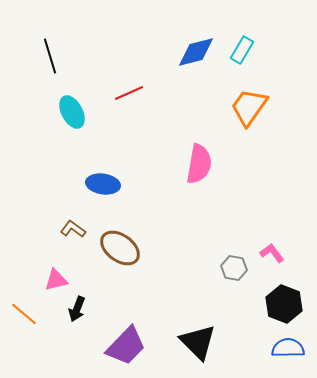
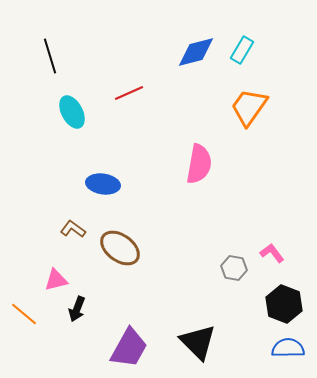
purple trapezoid: moved 3 px right, 2 px down; rotated 15 degrees counterclockwise
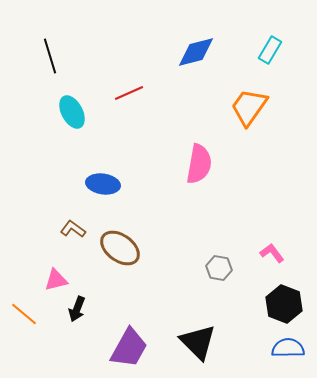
cyan rectangle: moved 28 px right
gray hexagon: moved 15 px left
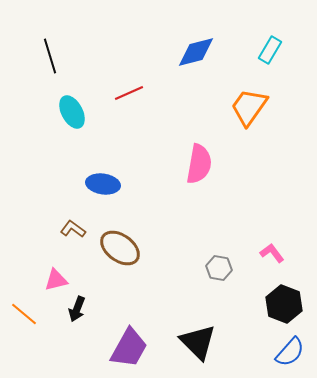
blue semicircle: moved 2 px right, 4 px down; rotated 132 degrees clockwise
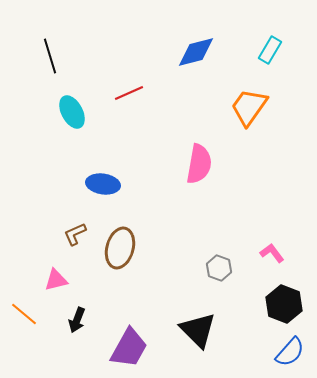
brown L-shape: moved 2 px right, 5 px down; rotated 60 degrees counterclockwise
brown ellipse: rotated 69 degrees clockwise
gray hexagon: rotated 10 degrees clockwise
black arrow: moved 11 px down
black triangle: moved 12 px up
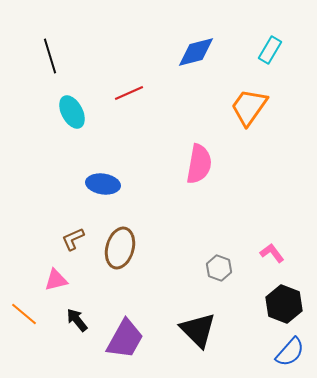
brown L-shape: moved 2 px left, 5 px down
black arrow: rotated 120 degrees clockwise
purple trapezoid: moved 4 px left, 9 px up
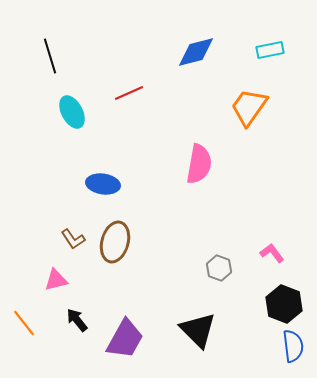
cyan rectangle: rotated 48 degrees clockwise
brown L-shape: rotated 100 degrees counterclockwise
brown ellipse: moved 5 px left, 6 px up
orange line: moved 9 px down; rotated 12 degrees clockwise
blue semicircle: moved 3 px right, 6 px up; rotated 48 degrees counterclockwise
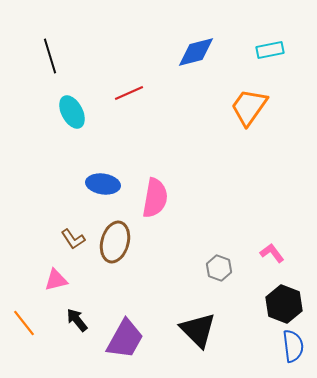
pink semicircle: moved 44 px left, 34 px down
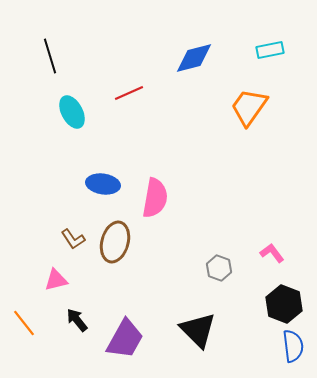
blue diamond: moved 2 px left, 6 px down
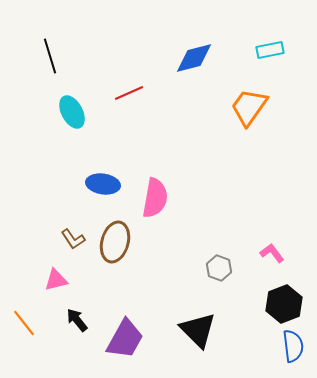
black hexagon: rotated 18 degrees clockwise
